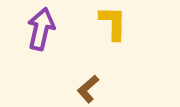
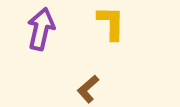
yellow L-shape: moved 2 px left
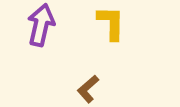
purple arrow: moved 4 px up
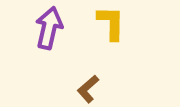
purple arrow: moved 8 px right, 3 px down
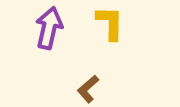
yellow L-shape: moved 1 px left
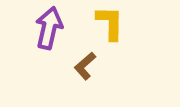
brown L-shape: moved 3 px left, 23 px up
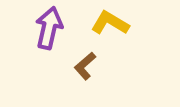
yellow L-shape: rotated 60 degrees counterclockwise
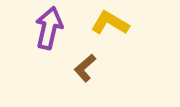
brown L-shape: moved 2 px down
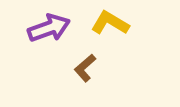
purple arrow: rotated 57 degrees clockwise
